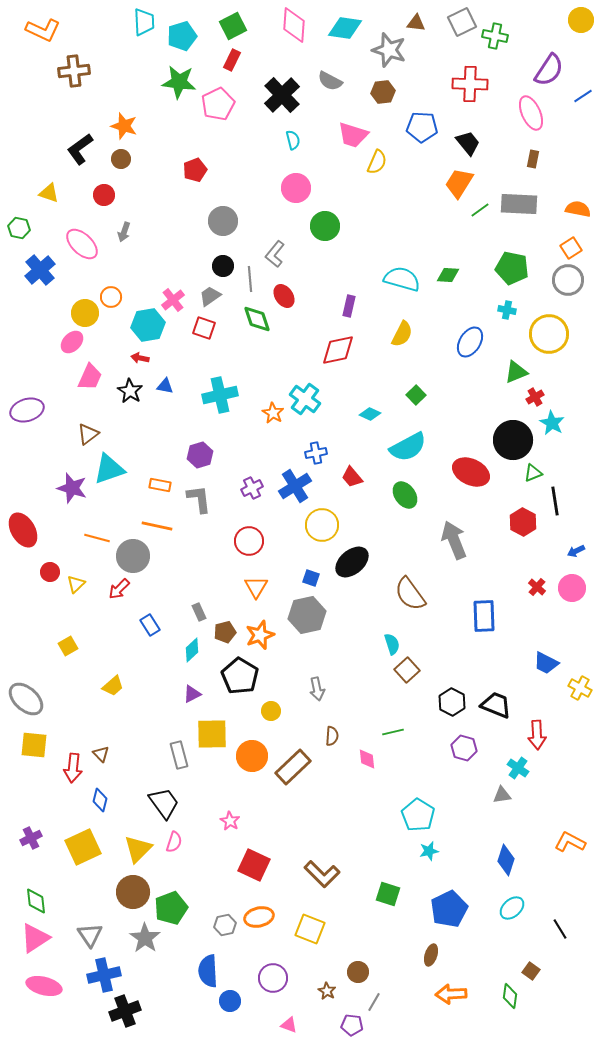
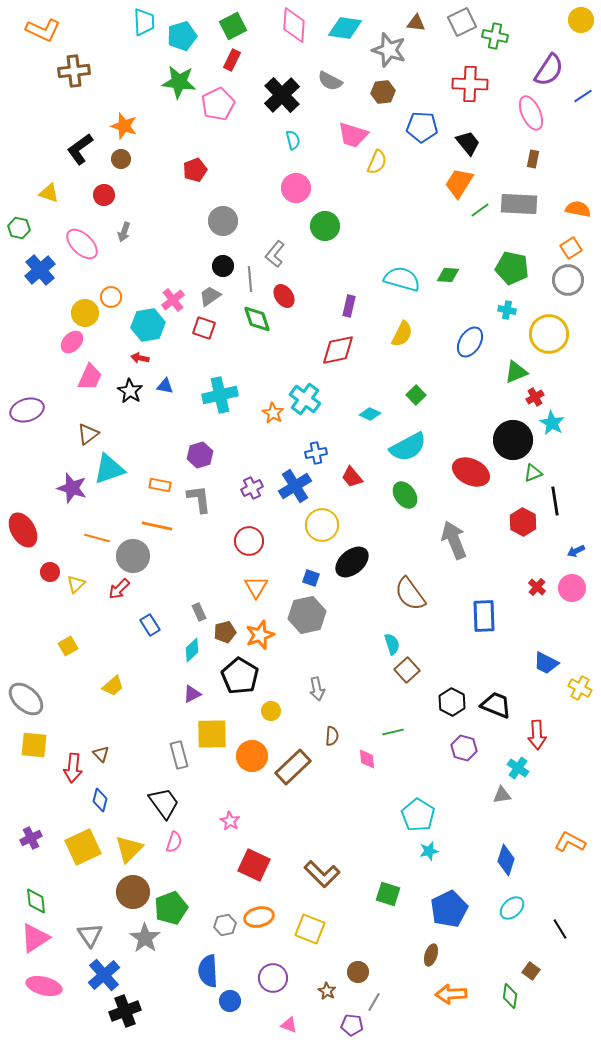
yellow triangle at (138, 849): moved 9 px left
blue cross at (104, 975): rotated 28 degrees counterclockwise
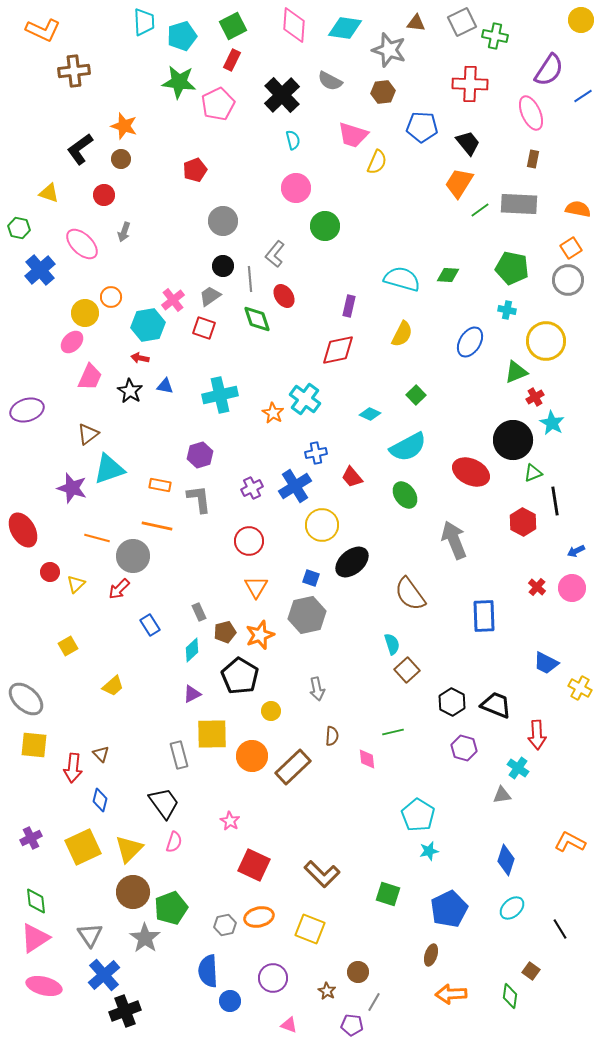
yellow circle at (549, 334): moved 3 px left, 7 px down
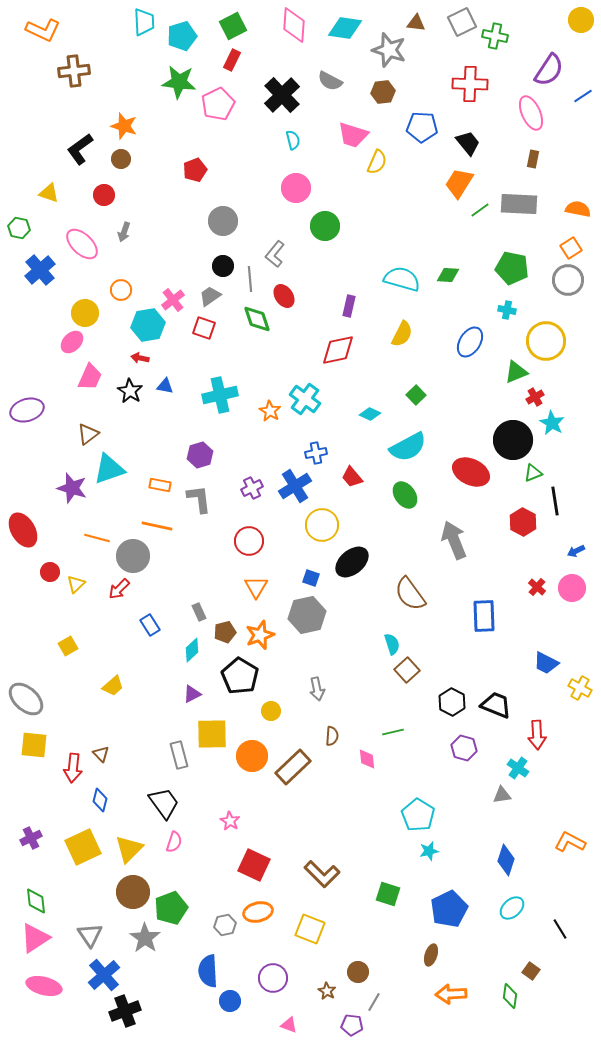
orange circle at (111, 297): moved 10 px right, 7 px up
orange star at (273, 413): moved 3 px left, 2 px up
orange ellipse at (259, 917): moved 1 px left, 5 px up
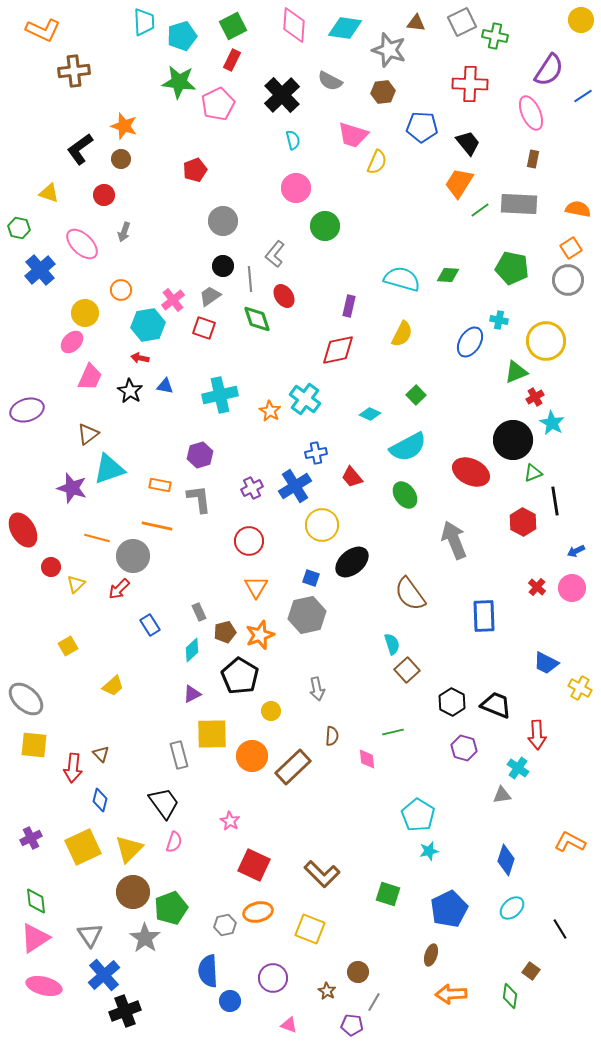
cyan cross at (507, 310): moved 8 px left, 10 px down
red circle at (50, 572): moved 1 px right, 5 px up
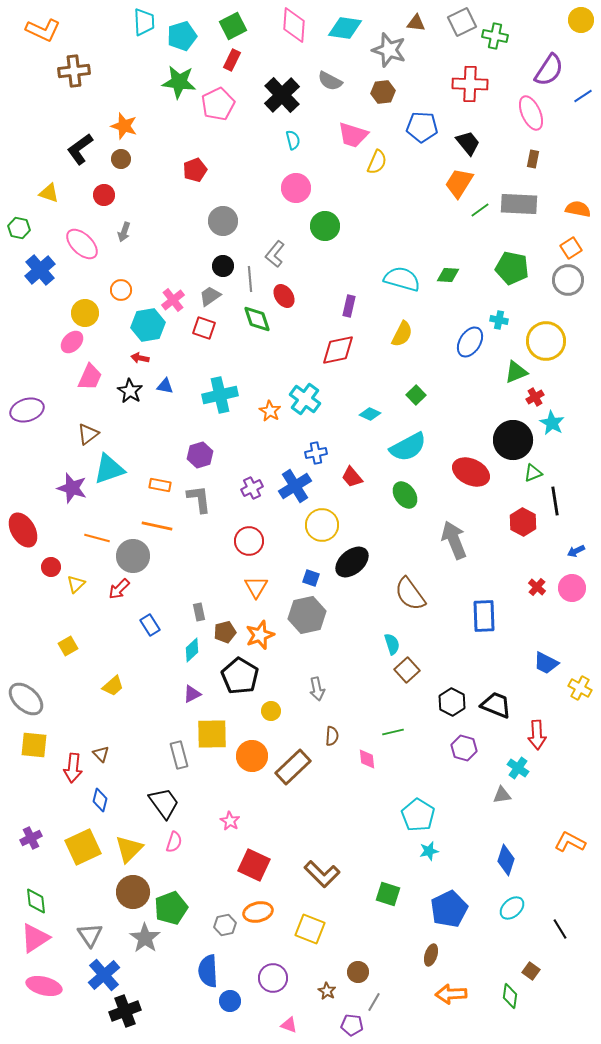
gray rectangle at (199, 612): rotated 12 degrees clockwise
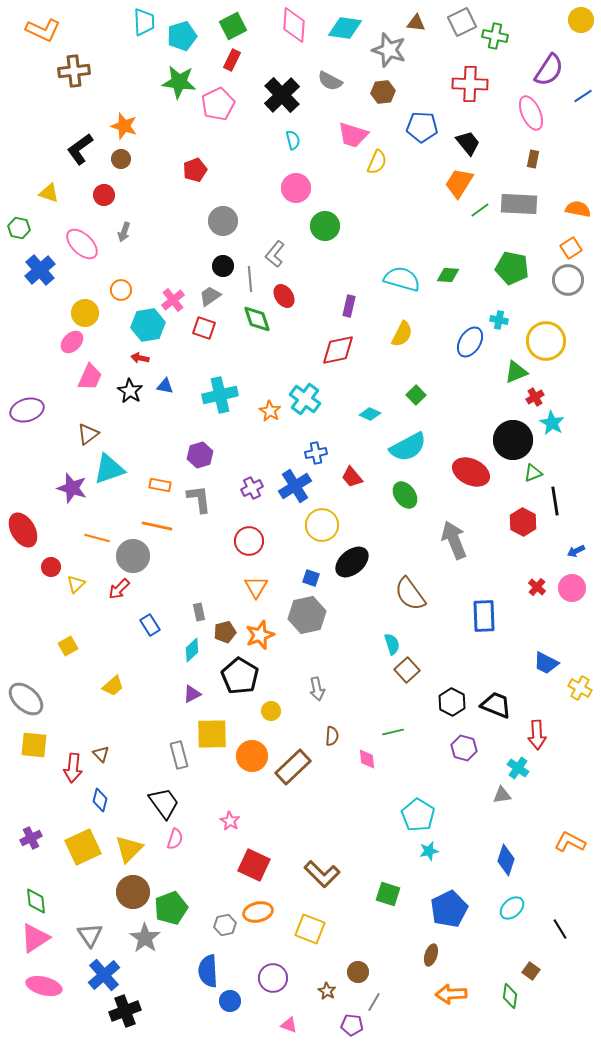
pink semicircle at (174, 842): moved 1 px right, 3 px up
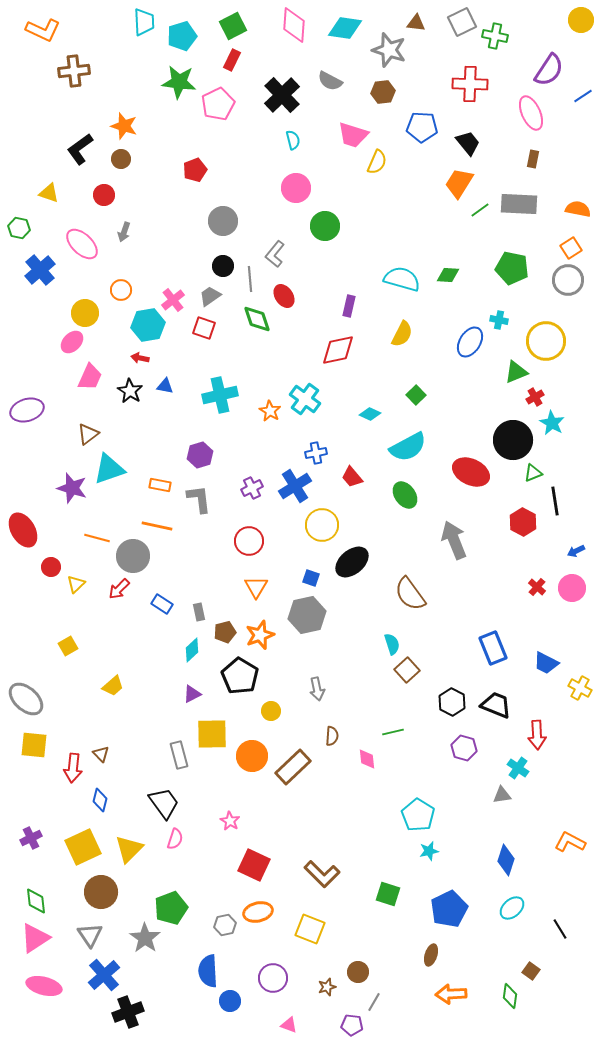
blue rectangle at (484, 616): moved 9 px right, 32 px down; rotated 20 degrees counterclockwise
blue rectangle at (150, 625): moved 12 px right, 21 px up; rotated 25 degrees counterclockwise
brown circle at (133, 892): moved 32 px left
brown star at (327, 991): moved 4 px up; rotated 24 degrees clockwise
black cross at (125, 1011): moved 3 px right, 1 px down
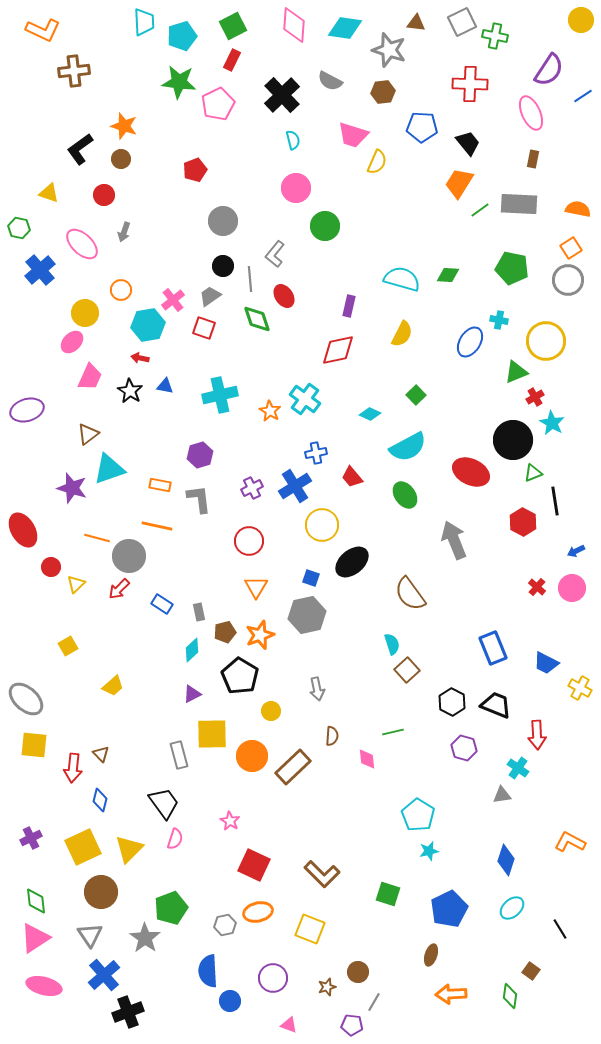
gray circle at (133, 556): moved 4 px left
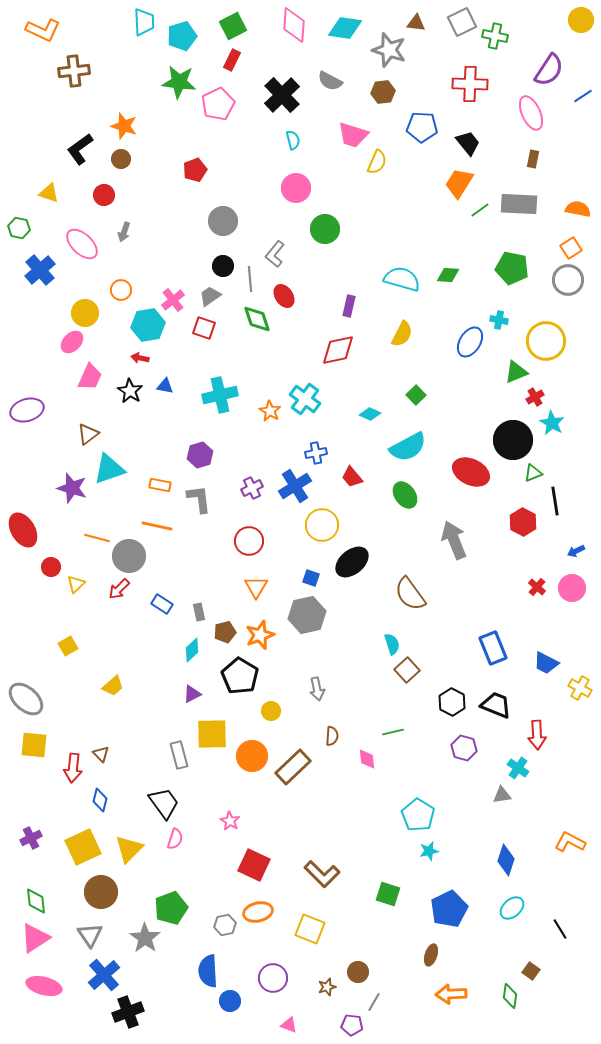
green circle at (325, 226): moved 3 px down
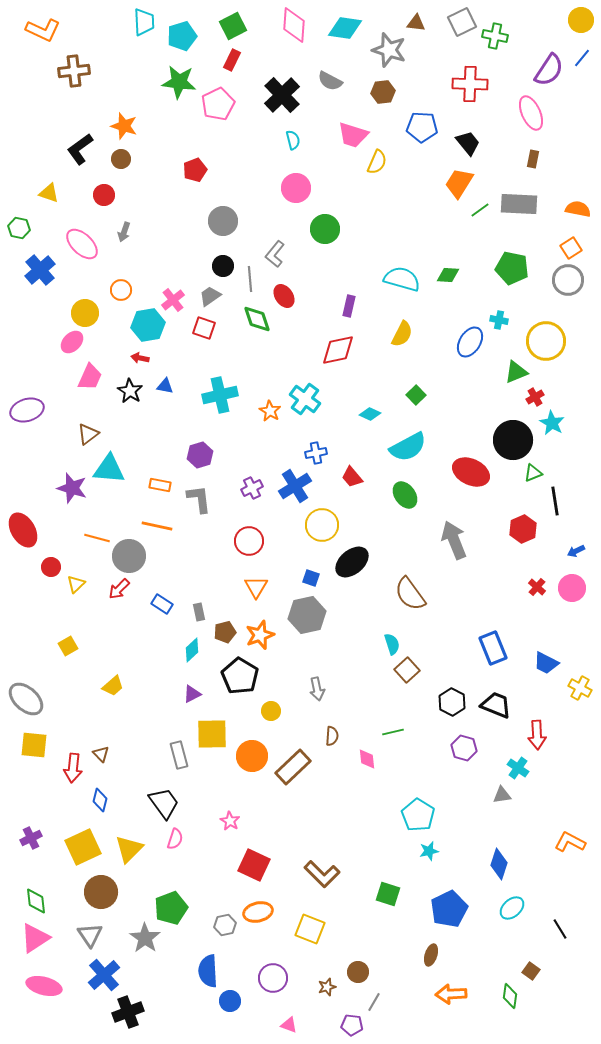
blue line at (583, 96): moved 1 px left, 38 px up; rotated 18 degrees counterclockwise
cyan triangle at (109, 469): rotated 24 degrees clockwise
red hexagon at (523, 522): moved 7 px down; rotated 8 degrees clockwise
blue diamond at (506, 860): moved 7 px left, 4 px down
